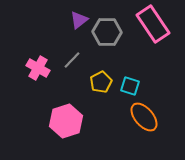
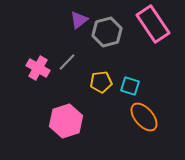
gray hexagon: rotated 16 degrees counterclockwise
gray line: moved 5 px left, 2 px down
yellow pentagon: rotated 20 degrees clockwise
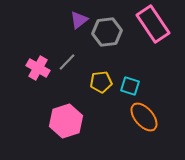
gray hexagon: rotated 8 degrees clockwise
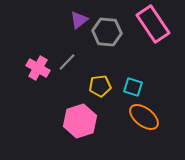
gray hexagon: rotated 12 degrees clockwise
yellow pentagon: moved 1 px left, 4 px down
cyan square: moved 3 px right, 1 px down
orange ellipse: rotated 12 degrees counterclockwise
pink hexagon: moved 14 px right
